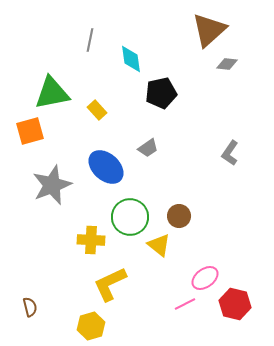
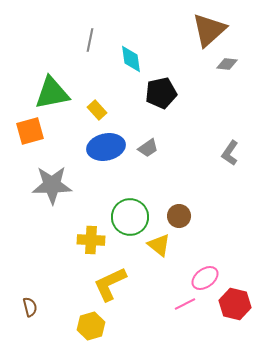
blue ellipse: moved 20 px up; rotated 54 degrees counterclockwise
gray star: rotated 21 degrees clockwise
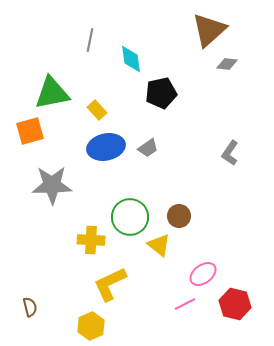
pink ellipse: moved 2 px left, 4 px up
yellow hexagon: rotated 8 degrees counterclockwise
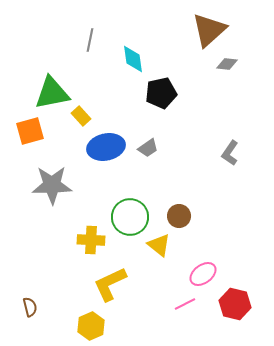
cyan diamond: moved 2 px right
yellow rectangle: moved 16 px left, 6 px down
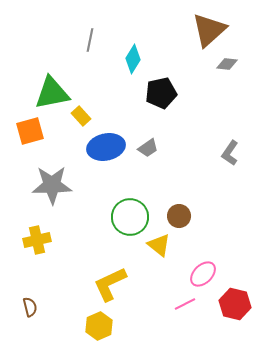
cyan diamond: rotated 40 degrees clockwise
yellow cross: moved 54 px left; rotated 16 degrees counterclockwise
pink ellipse: rotated 8 degrees counterclockwise
yellow hexagon: moved 8 px right
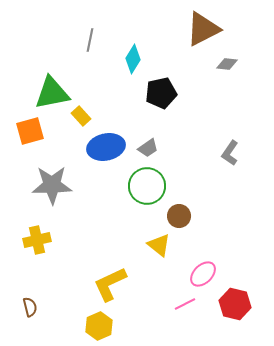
brown triangle: moved 6 px left, 1 px up; rotated 15 degrees clockwise
green circle: moved 17 px right, 31 px up
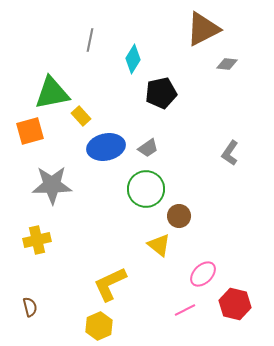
green circle: moved 1 px left, 3 px down
pink line: moved 6 px down
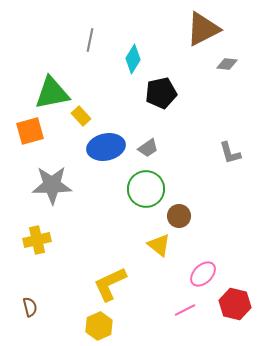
gray L-shape: rotated 50 degrees counterclockwise
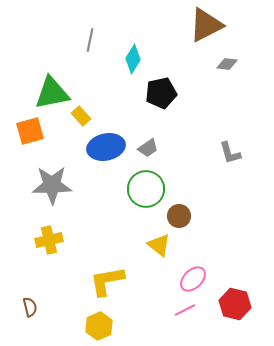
brown triangle: moved 3 px right, 4 px up
yellow cross: moved 12 px right
pink ellipse: moved 10 px left, 5 px down
yellow L-shape: moved 3 px left, 3 px up; rotated 15 degrees clockwise
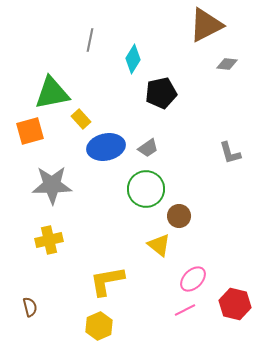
yellow rectangle: moved 3 px down
